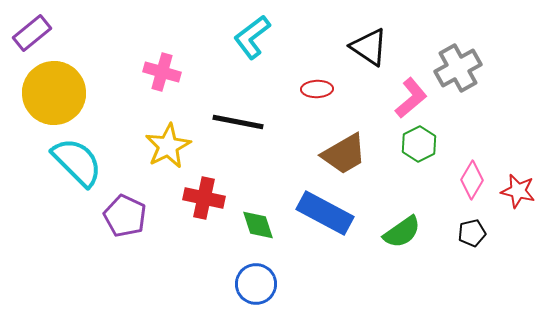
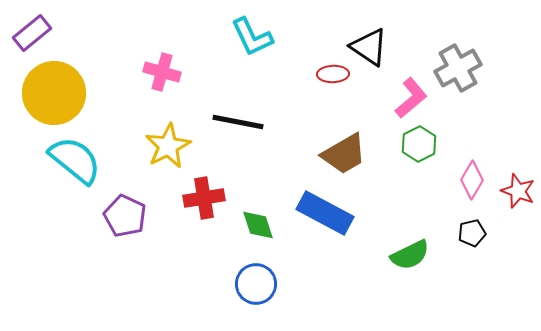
cyan L-shape: rotated 78 degrees counterclockwise
red ellipse: moved 16 px right, 15 px up
cyan semicircle: moved 2 px left, 2 px up; rotated 6 degrees counterclockwise
red star: rotated 8 degrees clockwise
red cross: rotated 21 degrees counterclockwise
green semicircle: moved 8 px right, 23 px down; rotated 9 degrees clockwise
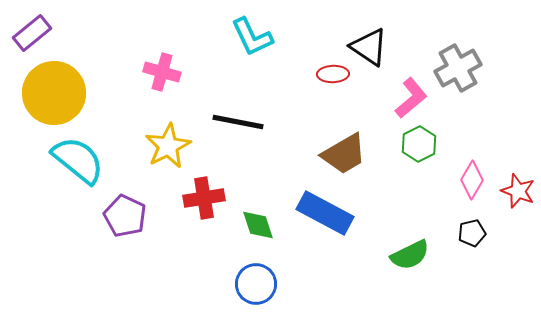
cyan semicircle: moved 3 px right
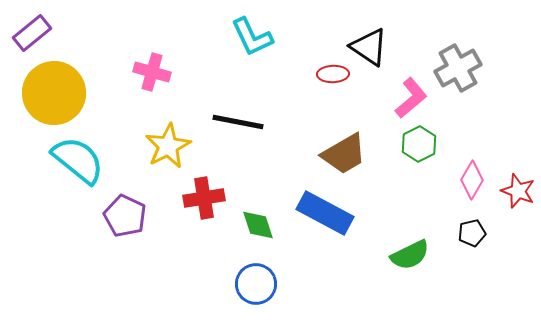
pink cross: moved 10 px left
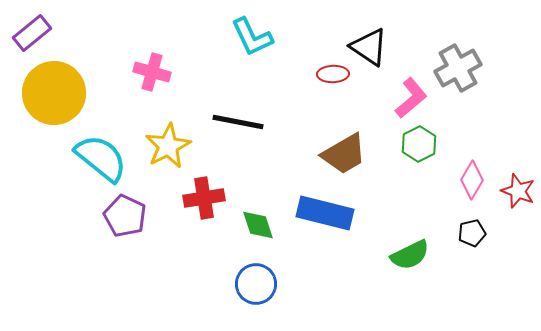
cyan semicircle: moved 23 px right, 2 px up
blue rectangle: rotated 14 degrees counterclockwise
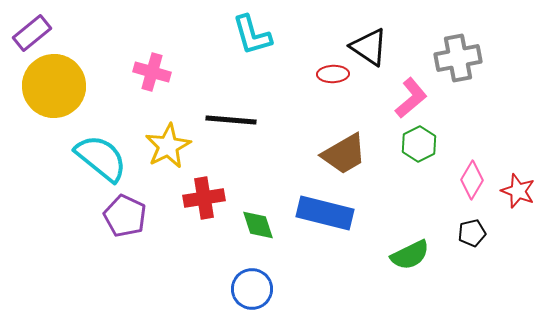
cyan L-shape: moved 2 px up; rotated 9 degrees clockwise
gray cross: moved 10 px up; rotated 18 degrees clockwise
yellow circle: moved 7 px up
black line: moved 7 px left, 2 px up; rotated 6 degrees counterclockwise
blue circle: moved 4 px left, 5 px down
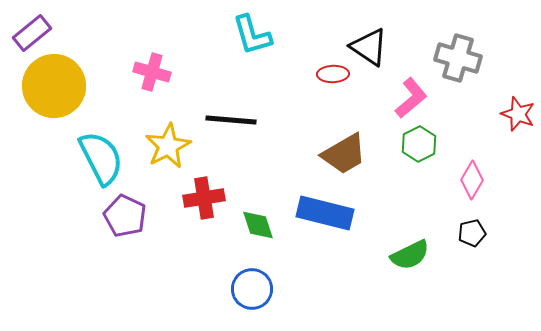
gray cross: rotated 27 degrees clockwise
cyan semicircle: rotated 24 degrees clockwise
red star: moved 77 px up
